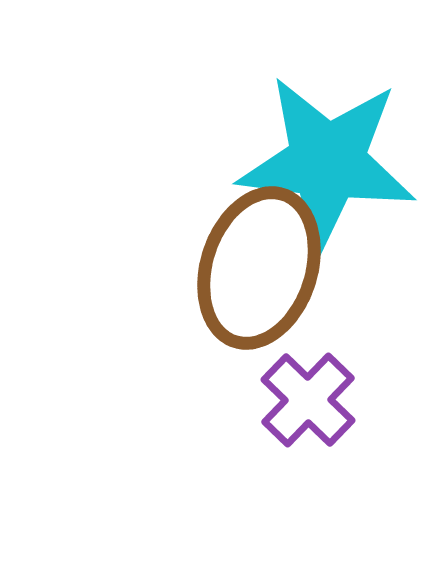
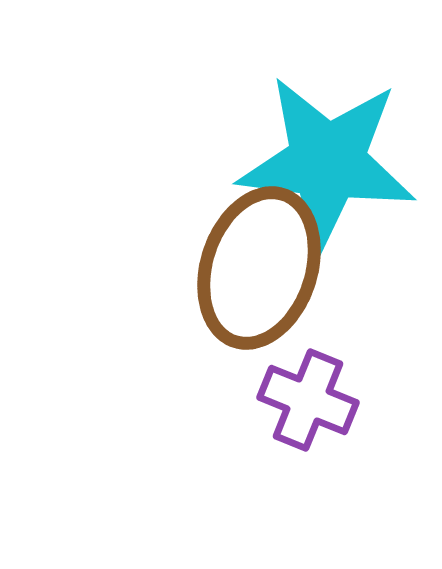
purple cross: rotated 22 degrees counterclockwise
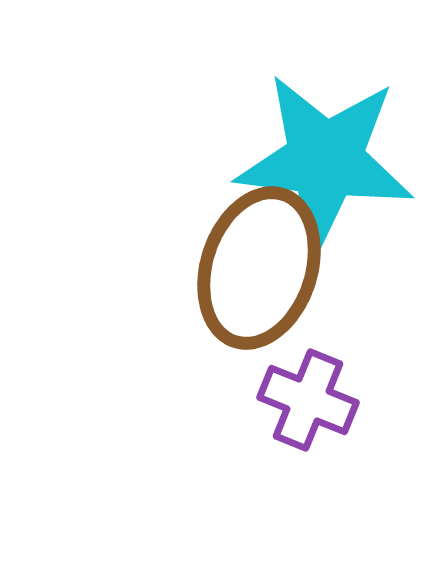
cyan star: moved 2 px left, 2 px up
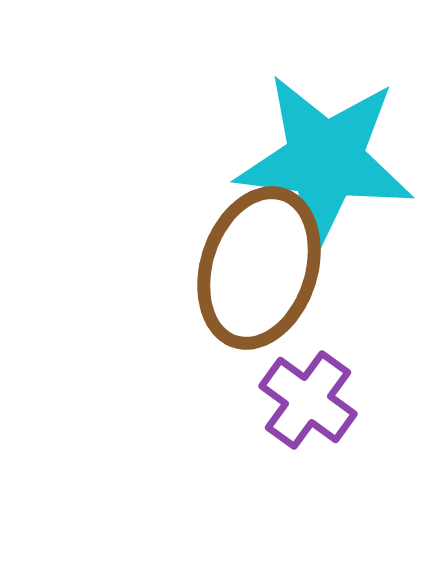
purple cross: rotated 14 degrees clockwise
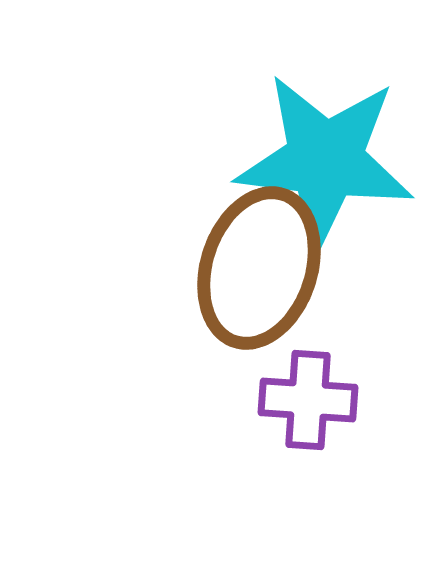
purple cross: rotated 32 degrees counterclockwise
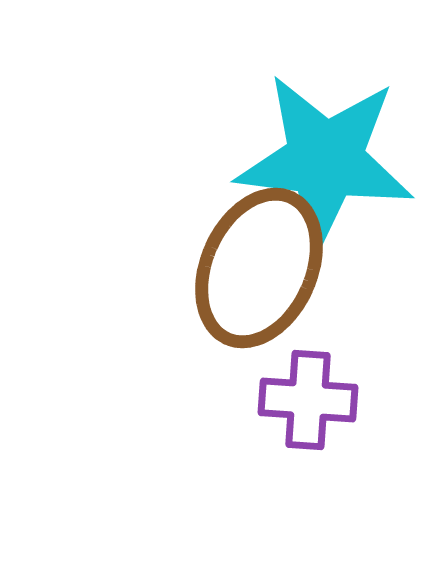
brown ellipse: rotated 6 degrees clockwise
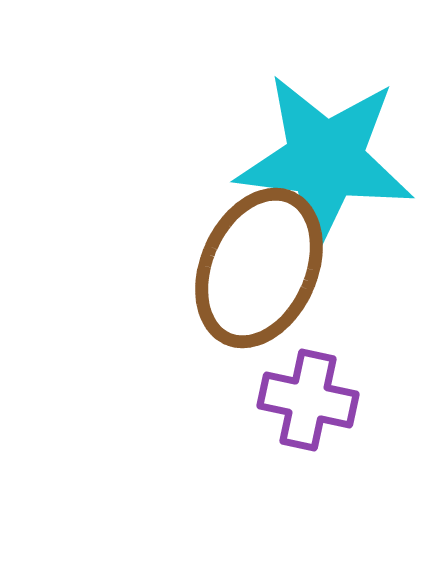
purple cross: rotated 8 degrees clockwise
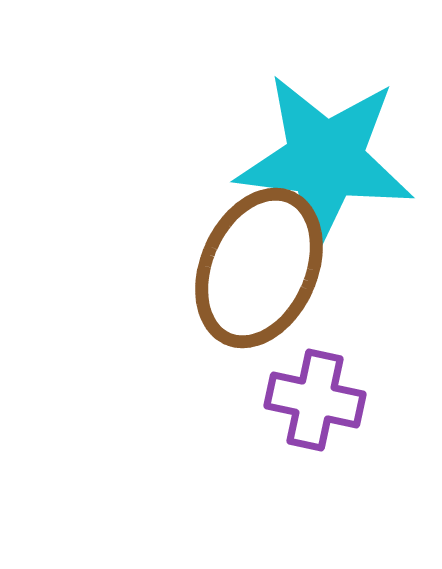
purple cross: moved 7 px right
